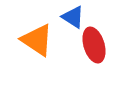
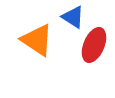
red ellipse: rotated 40 degrees clockwise
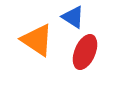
red ellipse: moved 9 px left, 7 px down
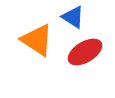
red ellipse: rotated 36 degrees clockwise
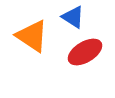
orange triangle: moved 5 px left, 4 px up
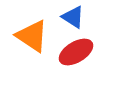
red ellipse: moved 9 px left
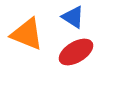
orange triangle: moved 5 px left, 2 px up; rotated 12 degrees counterclockwise
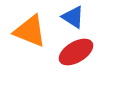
orange triangle: moved 3 px right, 3 px up
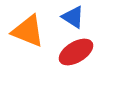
orange triangle: moved 2 px left
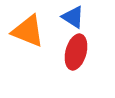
red ellipse: rotated 44 degrees counterclockwise
